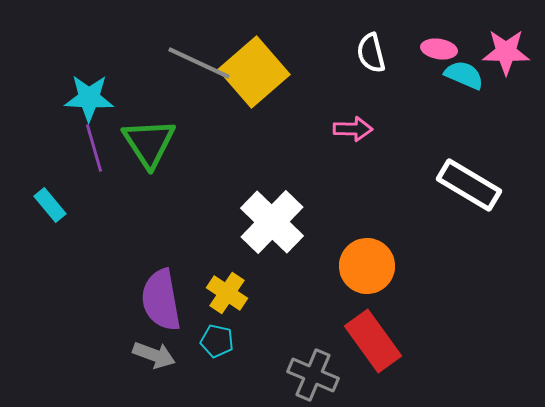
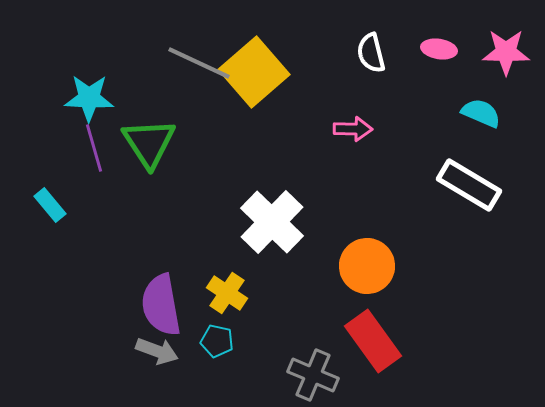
cyan semicircle: moved 17 px right, 38 px down
purple semicircle: moved 5 px down
gray arrow: moved 3 px right, 4 px up
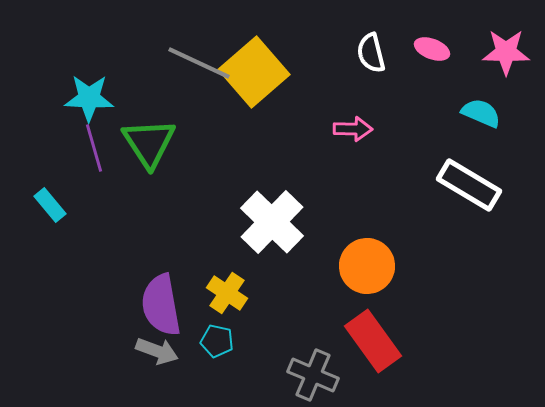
pink ellipse: moved 7 px left; rotated 12 degrees clockwise
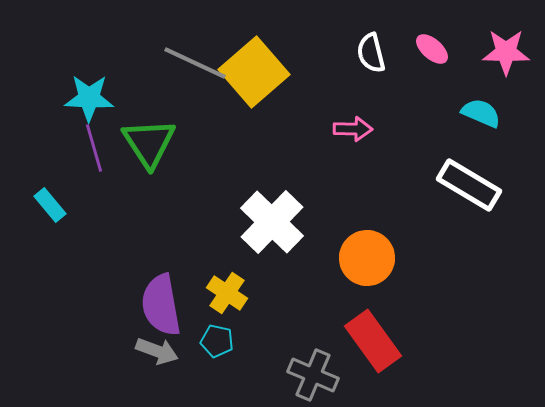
pink ellipse: rotated 20 degrees clockwise
gray line: moved 4 px left
orange circle: moved 8 px up
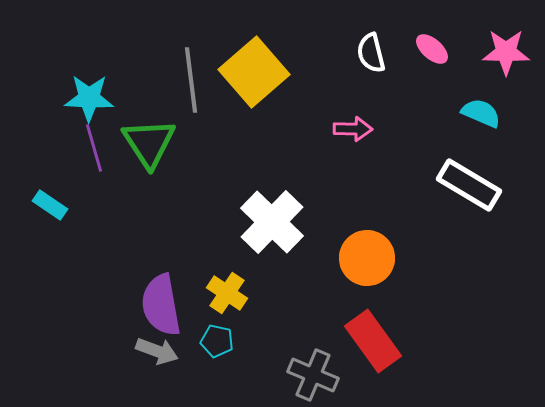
gray line: moved 4 px left, 17 px down; rotated 58 degrees clockwise
cyan rectangle: rotated 16 degrees counterclockwise
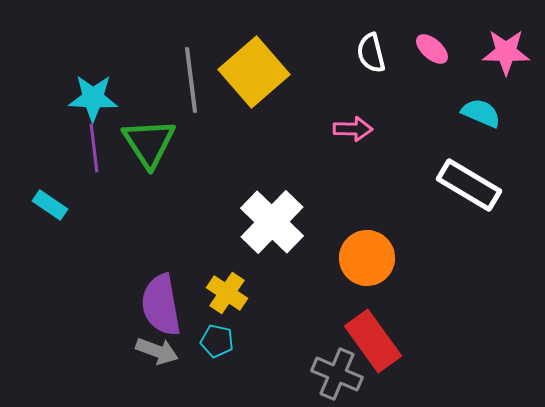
cyan star: moved 4 px right
purple line: rotated 9 degrees clockwise
gray cross: moved 24 px right, 1 px up
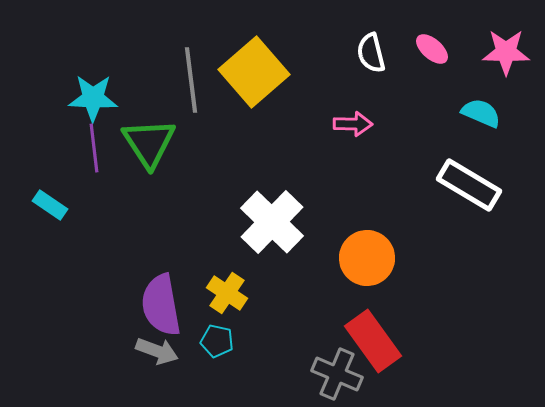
pink arrow: moved 5 px up
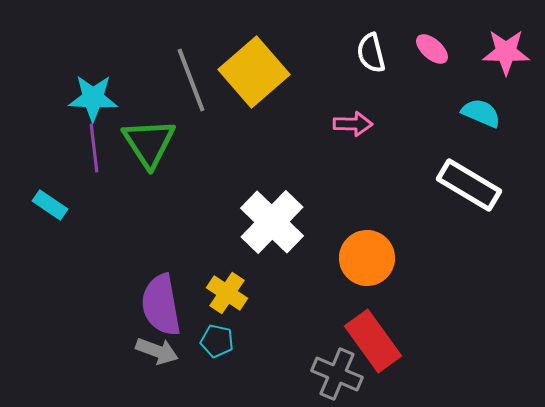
gray line: rotated 14 degrees counterclockwise
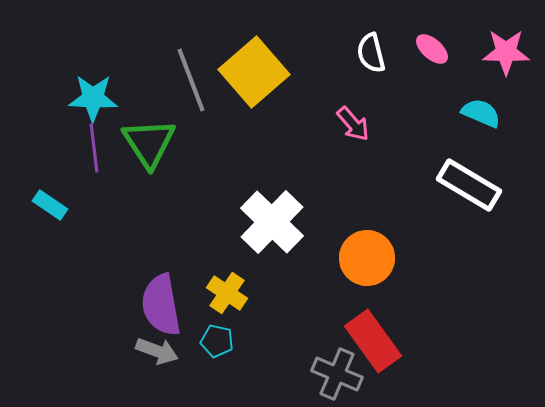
pink arrow: rotated 48 degrees clockwise
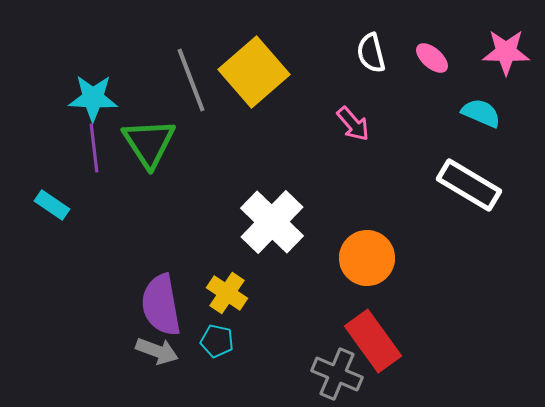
pink ellipse: moved 9 px down
cyan rectangle: moved 2 px right
